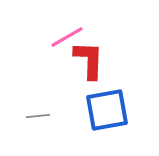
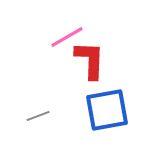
red L-shape: moved 1 px right
gray line: rotated 15 degrees counterclockwise
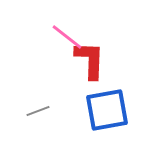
pink line: rotated 68 degrees clockwise
gray line: moved 5 px up
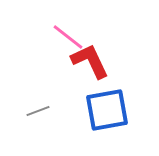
pink line: moved 1 px right
red L-shape: moved 1 px down; rotated 27 degrees counterclockwise
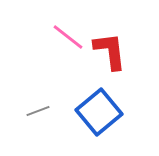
red L-shape: moved 20 px right, 10 px up; rotated 18 degrees clockwise
blue square: moved 8 px left, 2 px down; rotated 30 degrees counterclockwise
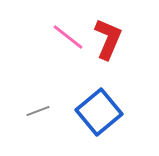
red L-shape: moved 2 px left, 12 px up; rotated 30 degrees clockwise
